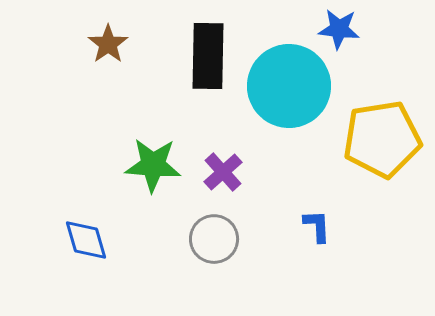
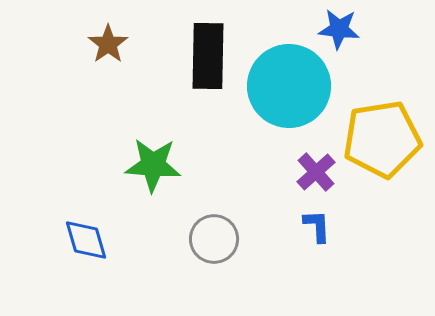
purple cross: moved 93 px right
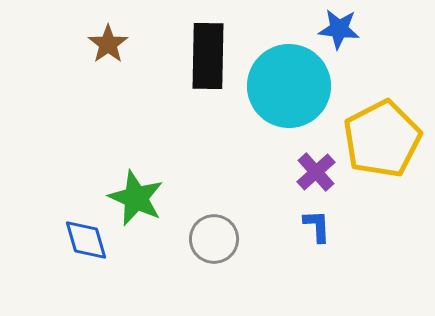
yellow pentagon: rotated 18 degrees counterclockwise
green star: moved 17 px left, 33 px down; rotated 20 degrees clockwise
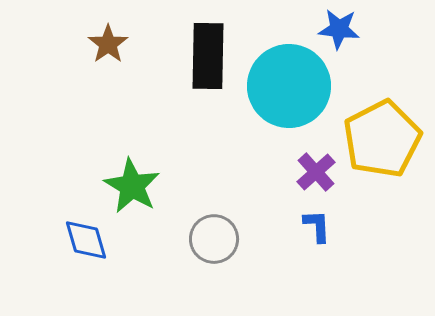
green star: moved 4 px left, 12 px up; rotated 6 degrees clockwise
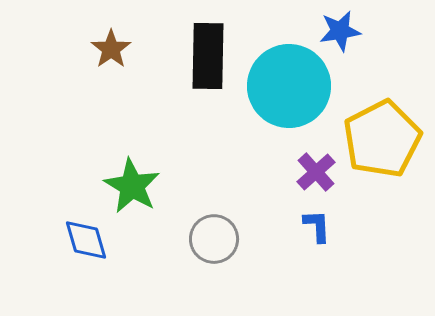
blue star: moved 1 px right, 2 px down; rotated 15 degrees counterclockwise
brown star: moved 3 px right, 5 px down
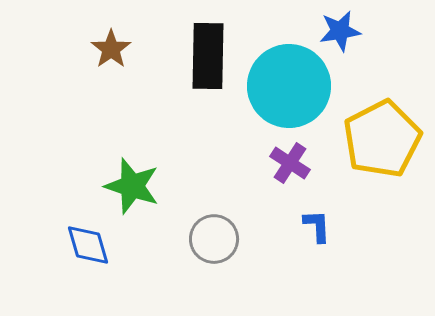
purple cross: moved 26 px left, 9 px up; rotated 15 degrees counterclockwise
green star: rotated 12 degrees counterclockwise
blue diamond: moved 2 px right, 5 px down
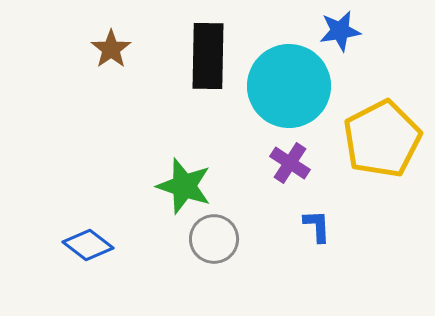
green star: moved 52 px right
blue diamond: rotated 36 degrees counterclockwise
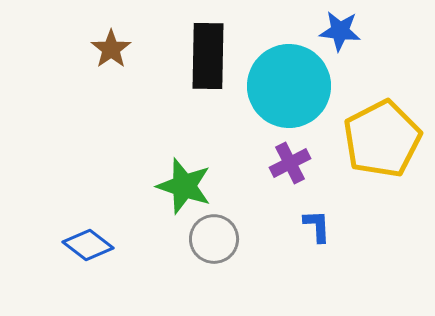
blue star: rotated 15 degrees clockwise
purple cross: rotated 30 degrees clockwise
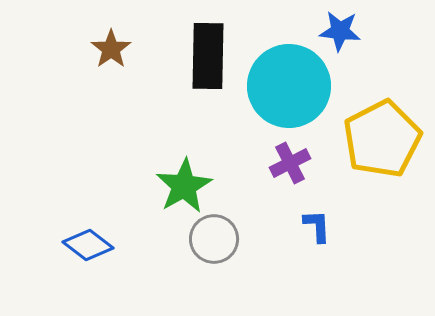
green star: rotated 24 degrees clockwise
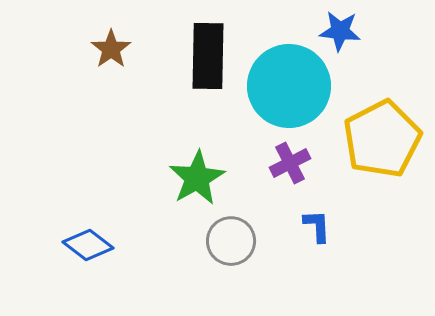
green star: moved 13 px right, 8 px up
gray circle: moved 17 px right, 2 px down
